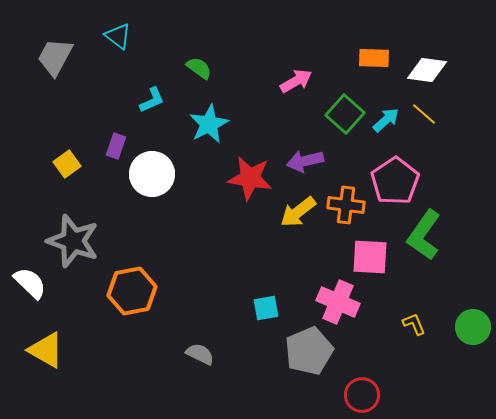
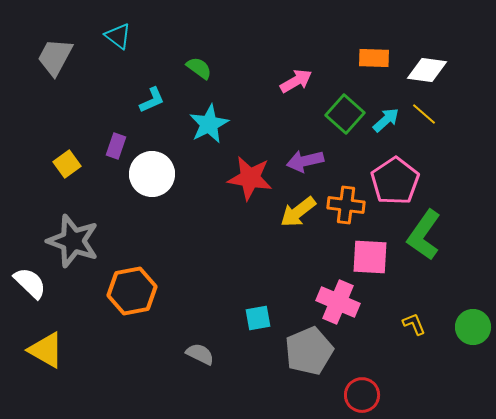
cyan square: moved 8 px left, 10 px down
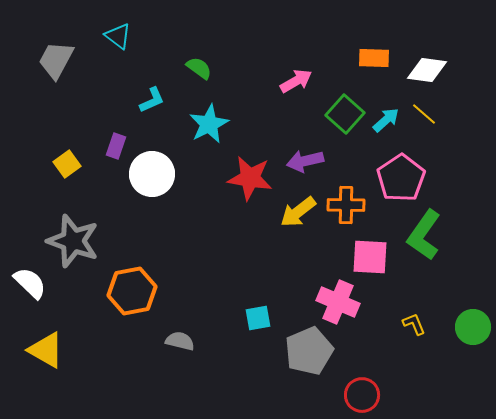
gray trapezoid: moved 1 px right, 3 px down
pink pentagon: moved 6 px right, 3 px up
orange cross: rotated 6 degrees counterclockwise
gray semicircle: moved 20 px left, 13 px up; rotated 12 degrees counterclockwise
